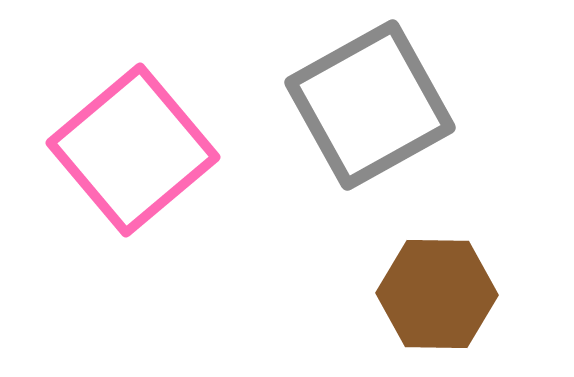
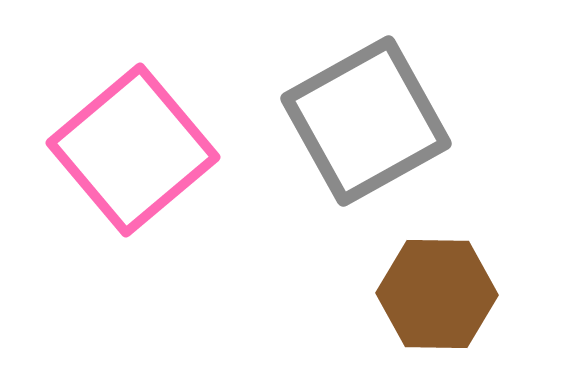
gray square: moved 4 px left, 16 px down
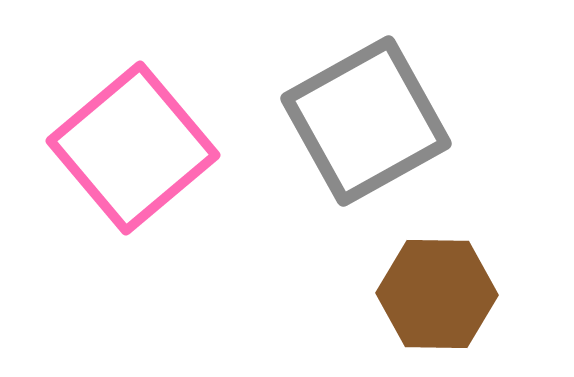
pink square: moved 2 px up
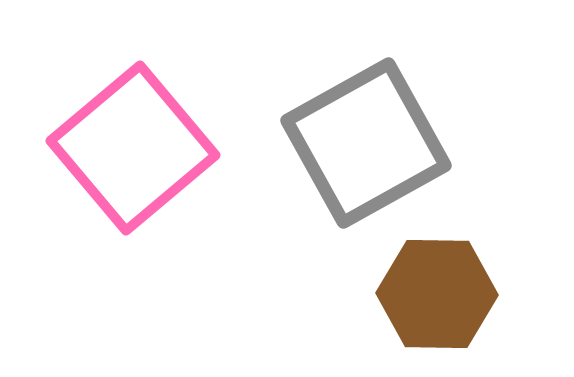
gray square: moved 22 px down
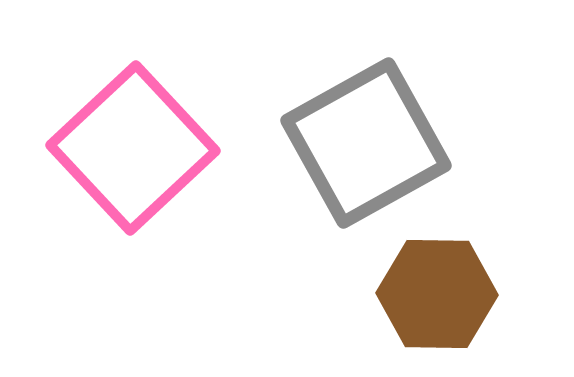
pink square: rotated 3 degrees counterclockwise
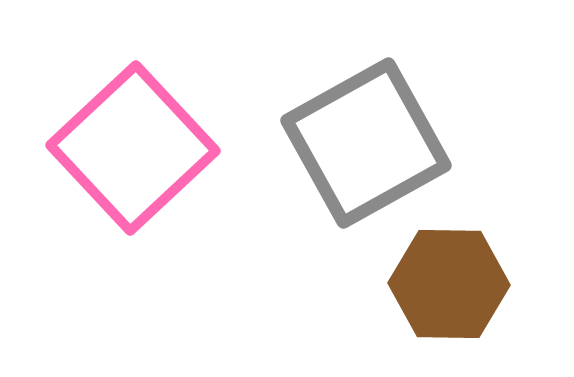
brown hexagon: moved 12 px right, 10 px up
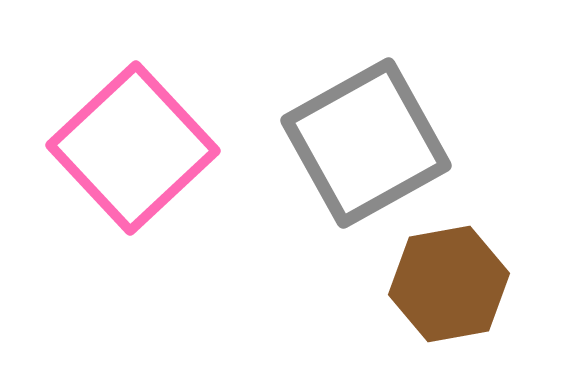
brown hexagon: rotated 11 degrees counterclockwise
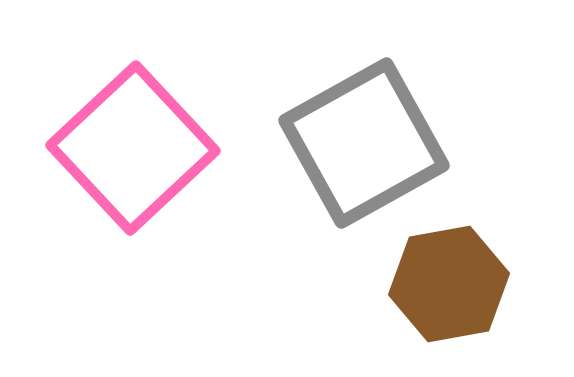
gray square: moved 2 px left
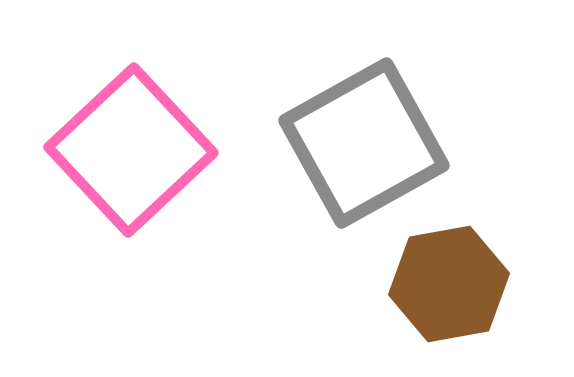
pink square: moved 2 px left, 2 px down
